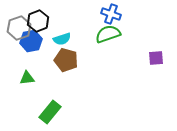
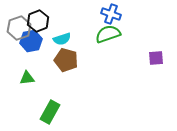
green rectangle: rotated 10 degrees counterclockwise
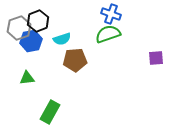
brown pentagon: moved 9 px right; rotated 20 degrees counterclockwise
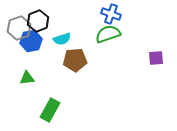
green rectangle: moved 2 px up
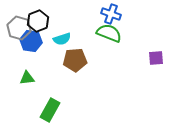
gray hexagon: rotated 25 degrees counterclockwise
green semicircle: moved 1 px right, 1 px up; rotated 40 degrees clockwise
blue hexagon: rotated 20 degrees clockwise
